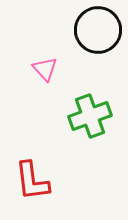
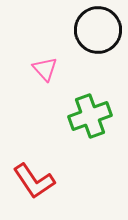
red L-shape: moved 2 px right; rotated 27 degrees counterclockwise
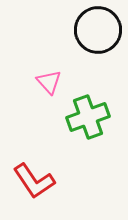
pink triangle: moved 4 px right, 13 px down
green cross: moved 2 px left, 1 px down
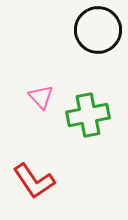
pink triangle: moved 8 px left, 15 px down
green cross: moved 2 px up; rotated 9 degrees clockwise
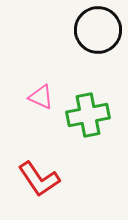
pink triangle: rotated 24 degrees counterclockwise
red L-shape: moved 5 px right, 2 px up
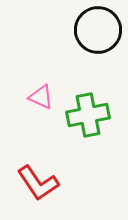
red L-shape: moved 1 px left, 4 px down
